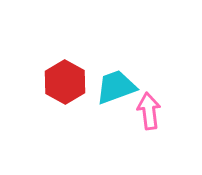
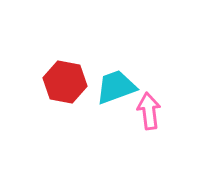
red hexagon: rotated 18 degrees counterclockwise
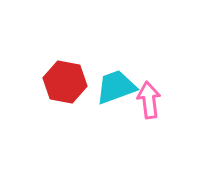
pink arrow: moved 11 px up
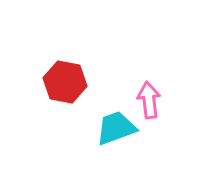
cyan trapezoid: moved 41 px down
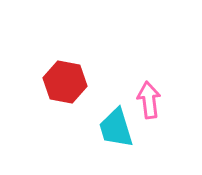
cyan trapezoid: rotated 87 degrees counterclockwise
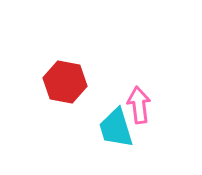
pink arrow: moved 10 px left, 5 px down
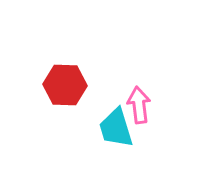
red hexagon: moved 3 px down; rotated 9 degrees counterclockwise
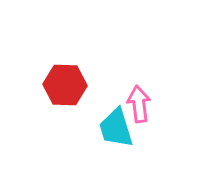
pink arrow: moved 1 px up
